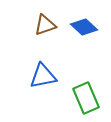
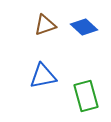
green rectangle: moved 2 px up; rotated 8 degrees clockwise
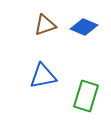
blue diamond: rotated 20 degrees counterclockwise
green rectangle: rotated 32 degrees clockwise
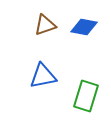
blue diamond: rotated 12 degrees counterclockwise
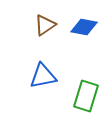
brown triangle: rotated 15 degrees counterclockwise
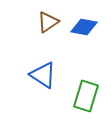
brown triangle: moved 3 px right, 3 px up
blue triangle: moved 1 px up; rotated 44 degrees clockwise
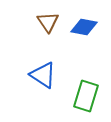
brown triangle: rotated 30 degrees counterclockwise
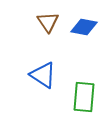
green rectangle: moved 2 px left, 1 px down; rotated 12 degrees counterclockwise
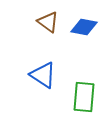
brown triangle: rotated 20 degrees counterclockwise
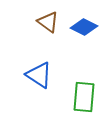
blue diamond: rotated 16 degrees clockwise
blue triangle: moved 4 px left
